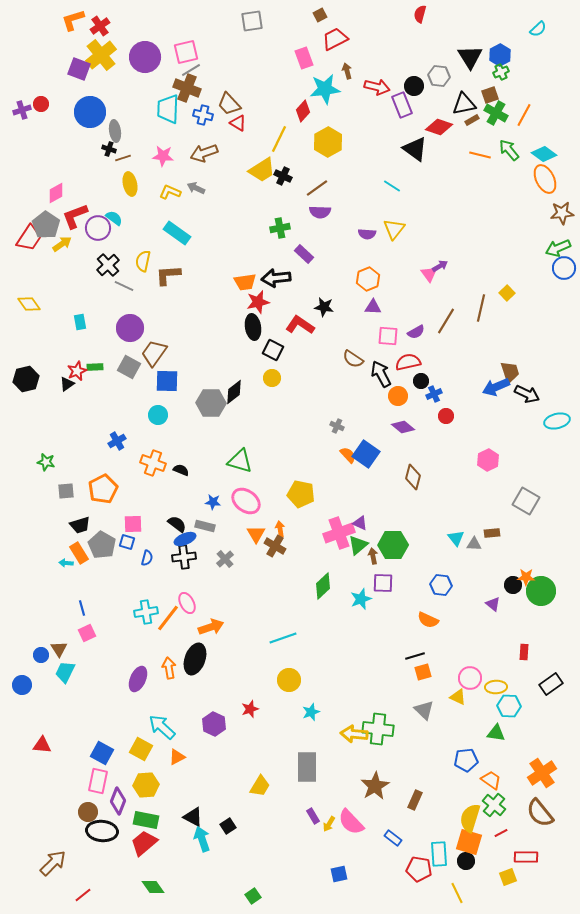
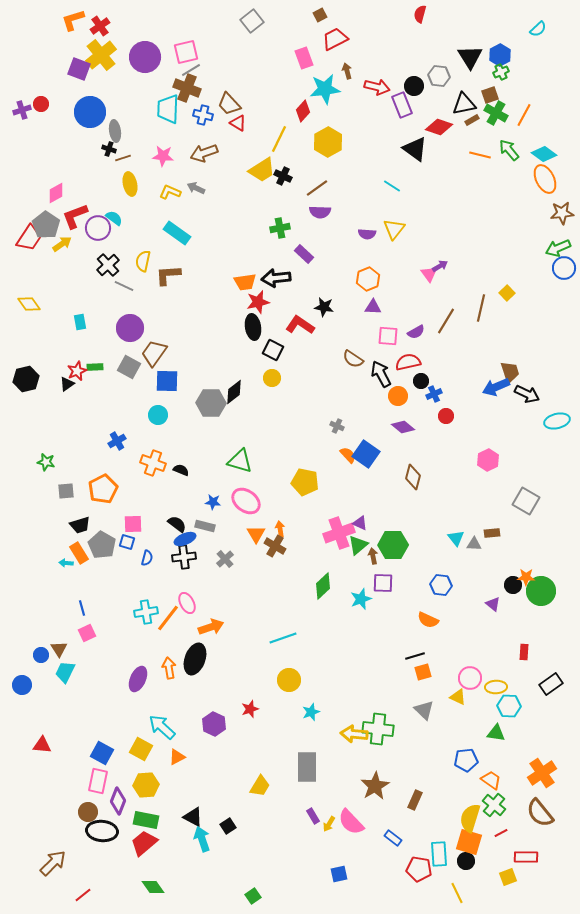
gray square at (252, 21): rotated 30 degrees counterclockwise
yellow pentagon at (301, 494): moved 4 px right, 12 px up
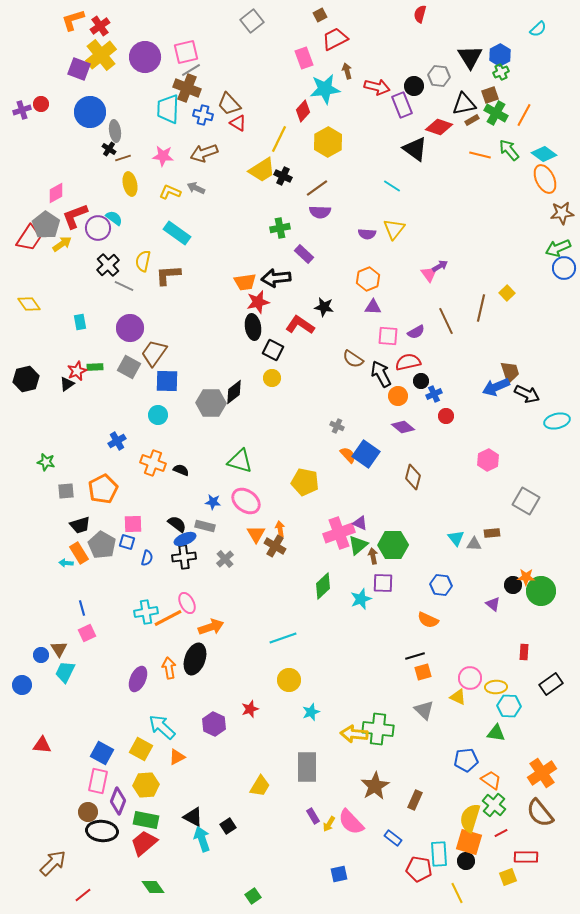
black cross at (109, 149): rotated 16 degrees clockwise
brown line at (446, 321): rotated 56 degrees counterclockwise
orange line at (168, 618): rotated 24 degrees clockwise
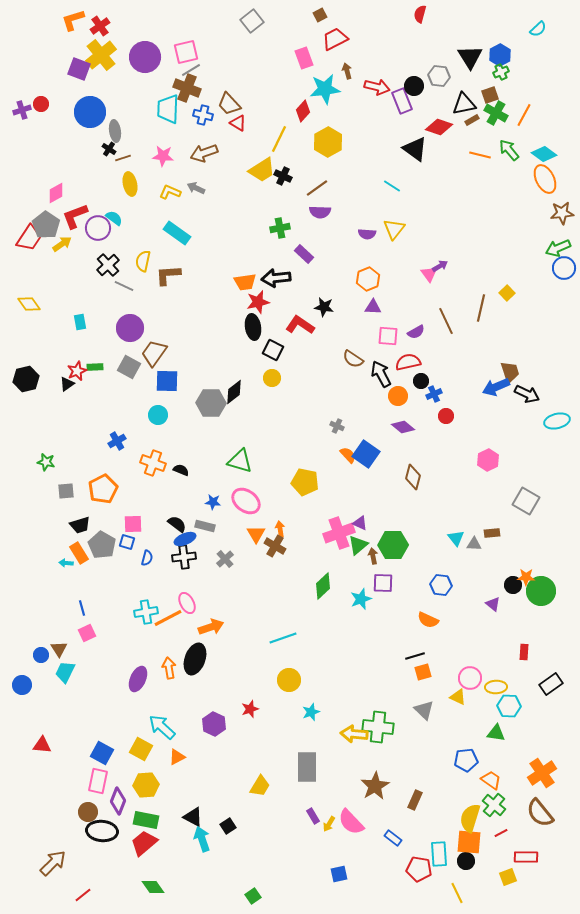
purple rectangle at (402, 105): moved 4 px up
green cross at (378, 729): moved 2 px up
orange square at (469, 842): rotated 12 degrees counterclockwise
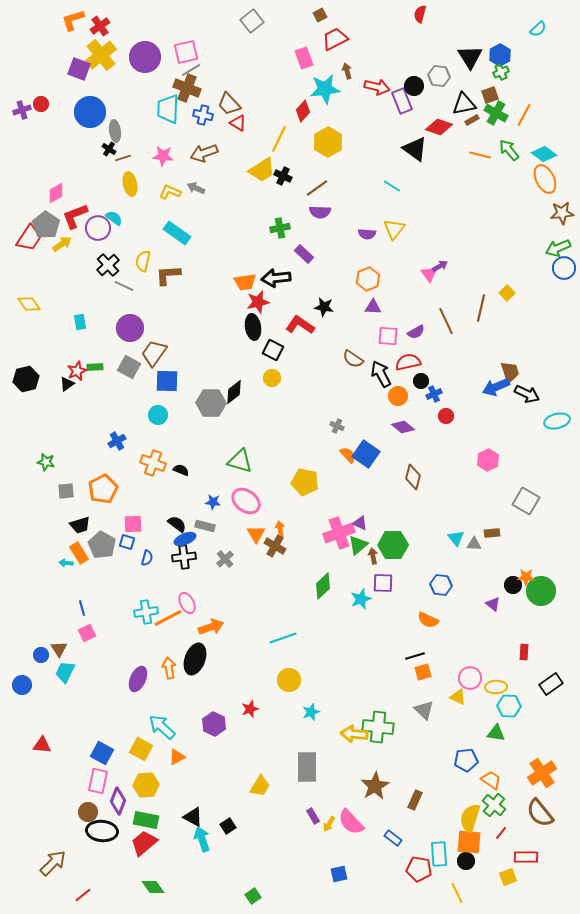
red line at (501, 833): rotated 24 degrees counterclockwise
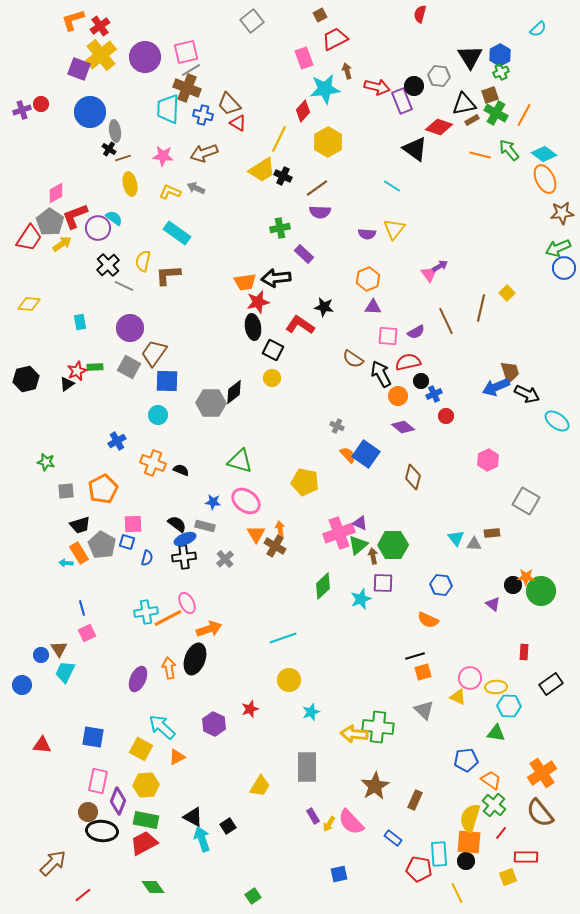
gray pentagon at (46, 225): moved 4 px right, 3 px up
yellow diamond at (29, 304): rotated 50 degrees counterclockwise
cyan ellipse at (557, 421): rotated 50 degrees clockwise
orange arrow at (211, 627): moved 2 px left, 2 px down
blue square at (102, 753): moved 9 px left, 16 px up; rotated 20 degrees counterclockwise
red trapezoid at (144, 843): rotated 12 degrees clockwise
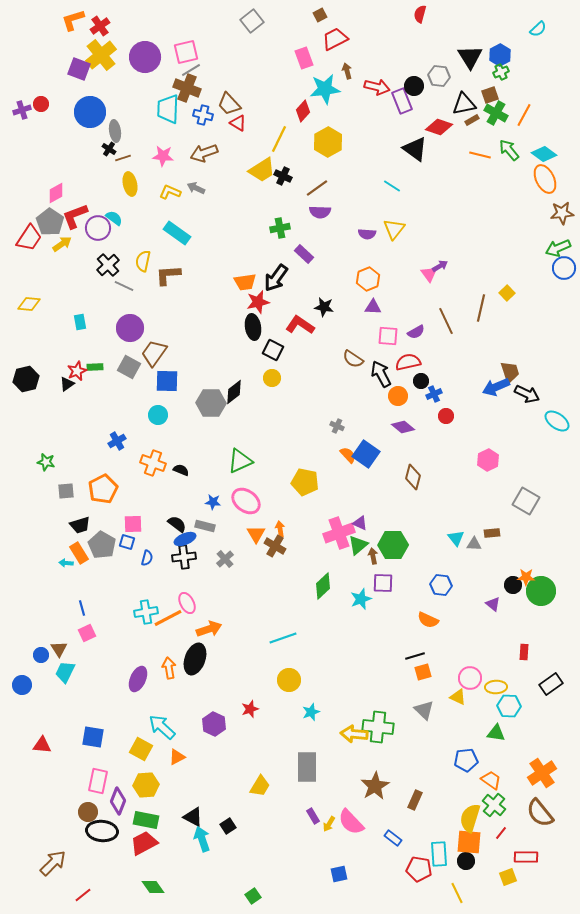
black arrow at (276, 278): rotated 48 degrees counterclockwise
green triangle at (240, 461): rotated 40 degrees counterclockwise
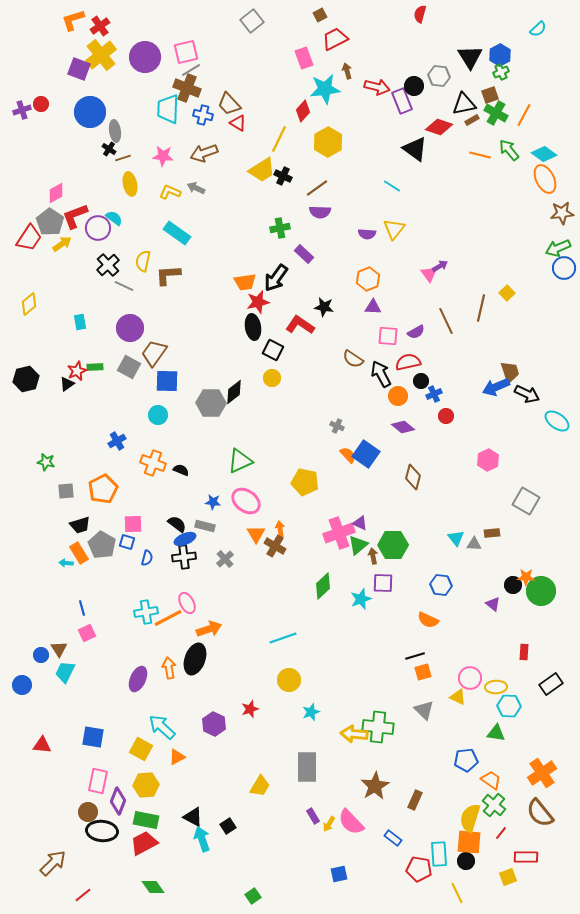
yellow diamond at (29, 304): rotated 45 degrees counterclockwise
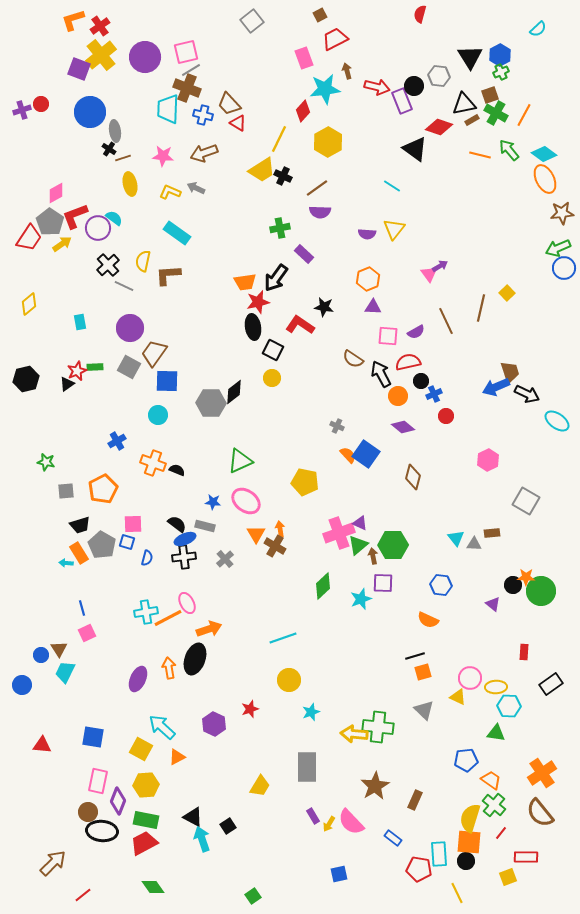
black semicircle at (181, 470): moved 4 px left
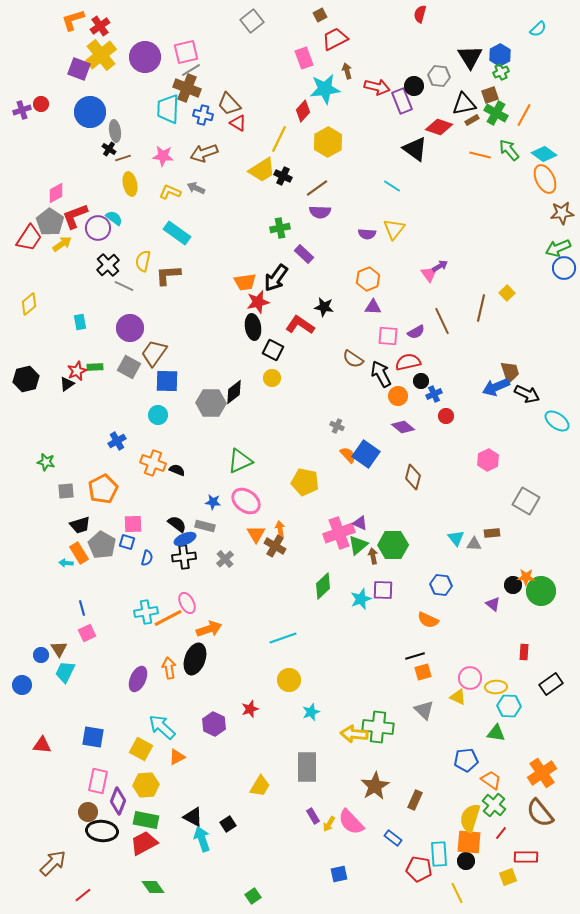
brown line at (446, 321): moved 4 px left
purple square at (383, 583): moved 7 px down
black square at (228, 826): moved 2 px up
